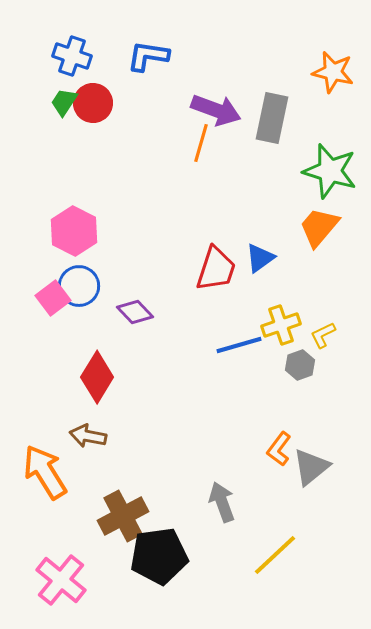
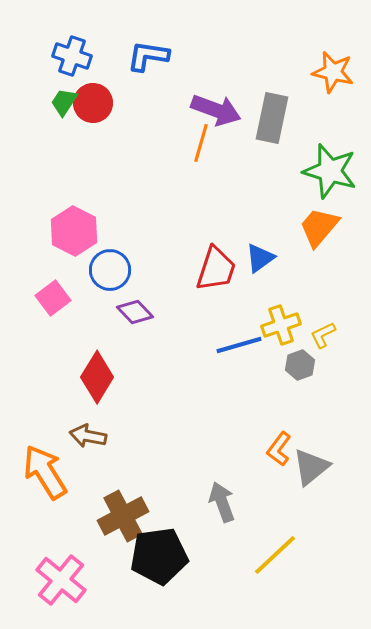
blue circle: moved 31 px right, 16 px up
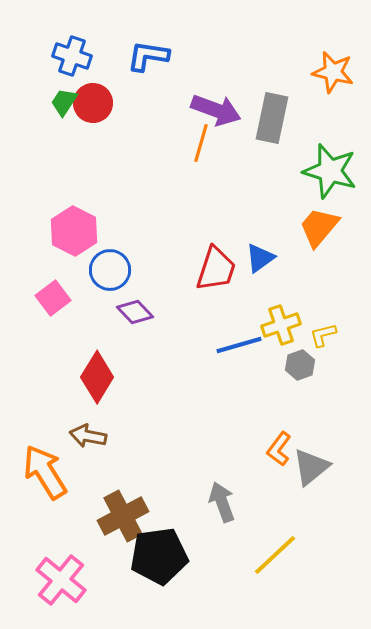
yellow L-shape: rotated 12 degrees clockwise
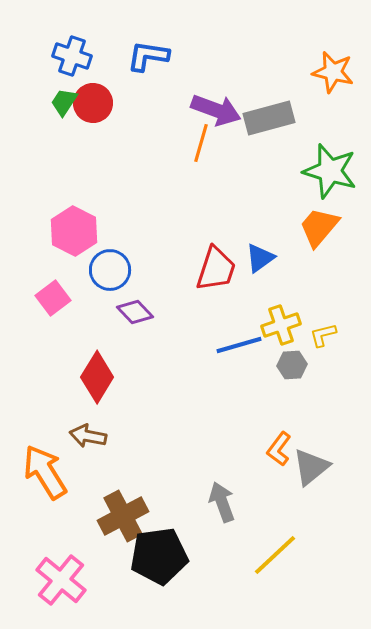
gray rectangle: moved 3 px left; rotated 63 degrees clockwise
gray hexagon: moved 8 px left; rotated 16 degrees clockwise
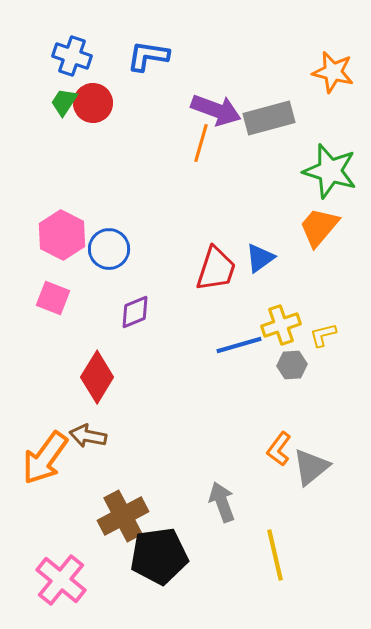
pink hexagon: moved 12 px left, 4 px down
blue circle: moved 1 px left, 21 px up
pink square: rotated 32 degrees counterclockwise
purple diamond: rotated 69 degrees counterclockwise
orange arrow: moved 14 px up; rotated 112 degrees counterclockwise
yellow line: rotated 60 degrees counterclockwise
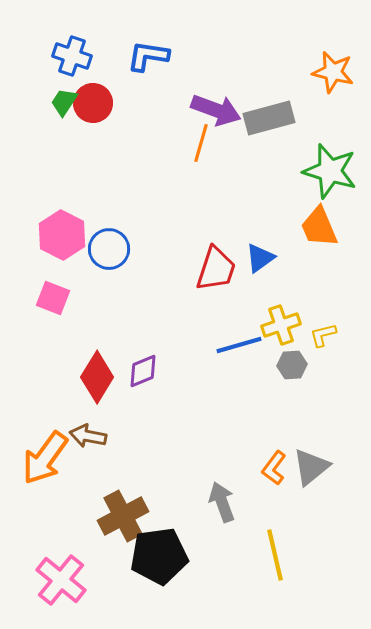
orange trapezoid: rotated 63 degrees counterclockwise
purple diamond: moved 8 px right, 59 px down
orange L-shape: moved 5 px left, 19 px down
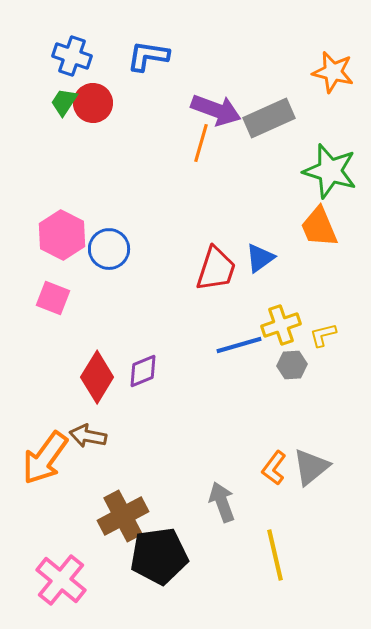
gray rectangle: rotated 9 degrees counterclockwise
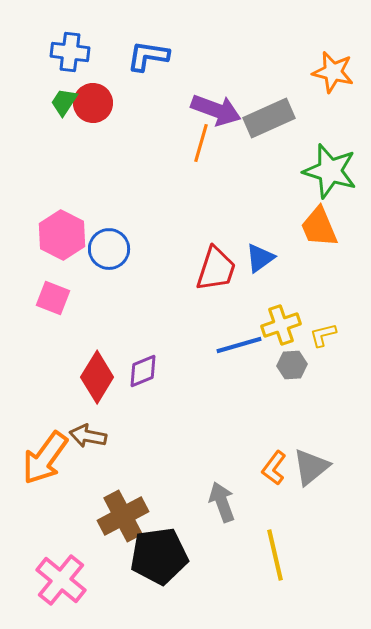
blue cross: moved 2 px left, 4 px up; rotated 12 degrees counterclockwise
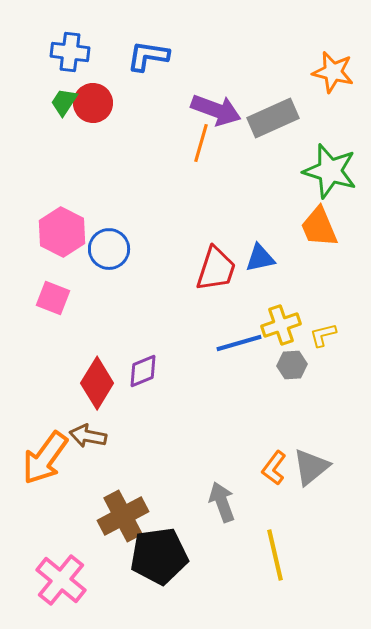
gray rectangle: moved 4 px right
pink hexagon: moved 3 px up
blue triangle: rotated 24 degrees clockwise
blue line: moved 2 px up
red diamond: moved 6 px down
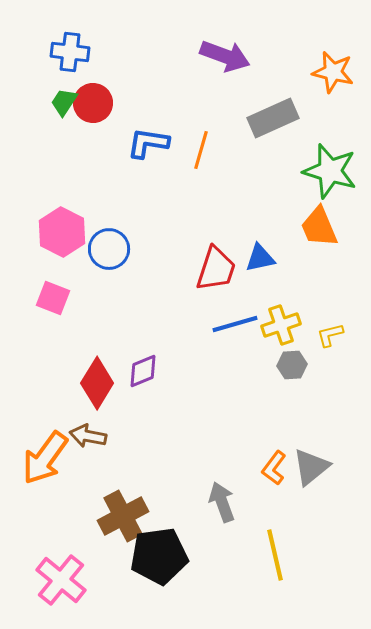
blue L-shape: moved 87 px down
purple arrow: moved 9 px right, 54 px up
orange line: moved 7 px down
yellow L-shape: moved 7 px right
blue line: moved 4 px left, 19 px up
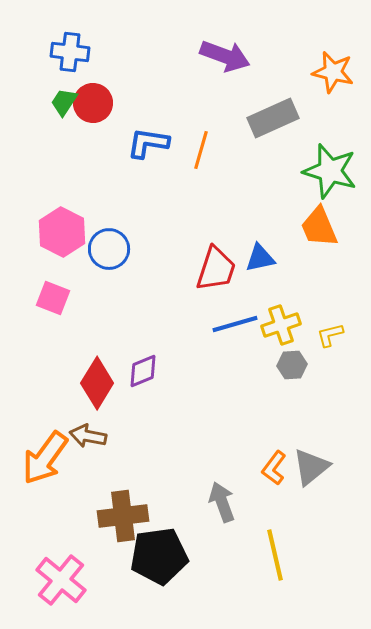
brown cross: rotated 21 degrees clockwise
